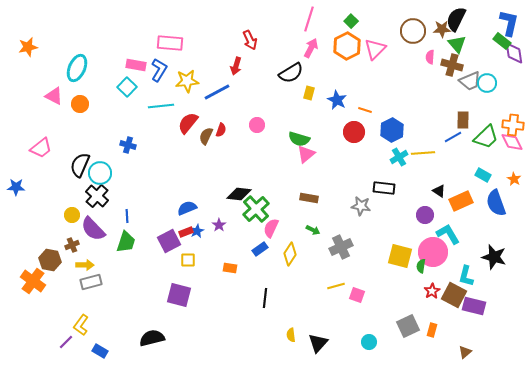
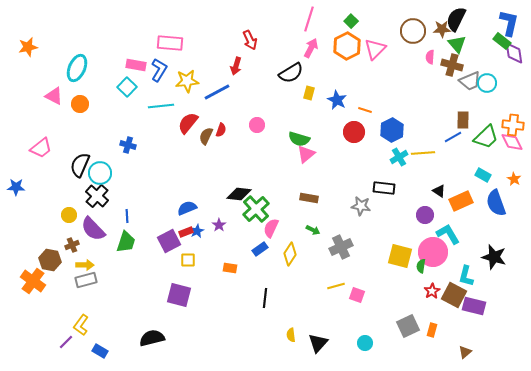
yellow circle at (72, 215): moved 3 px left
gray rectangle at (91, 282): moved 5 px left, 2 px up
cyan circle at (369, 342): moved 4 px left, 1 px down
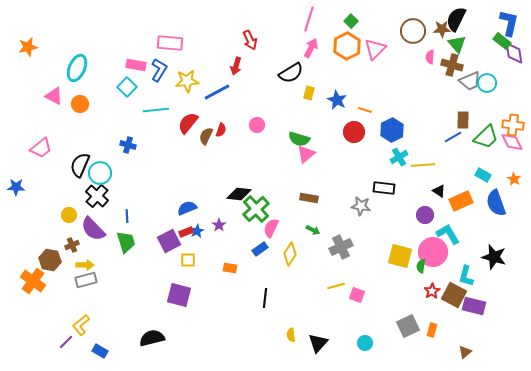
cyan line at (161, 106): moved 5 px left, 4 px down
yellow line at (423, 153): moved 12 px down
green trapezoid at (126, 242): rotated 35 degrees counterclockwise
yellow L-shape at (81, 325): rotated 15 degrees clockwise
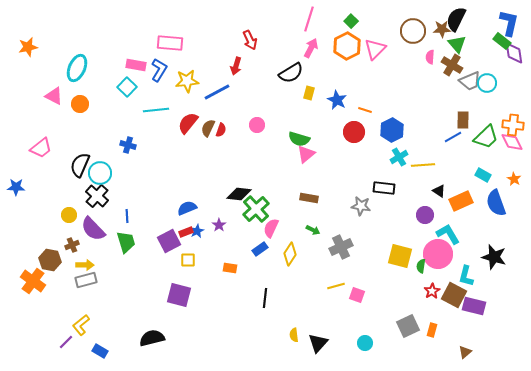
brown cross at (452, 65): rotated 15 degrees clockwise
brown semicircle at (206, 136): moved 2 px right, 8 px up
pink circle at (433, 252): moved 5 px right, 2 px down
yellow semicircle at (291, 335): moved 3 px right
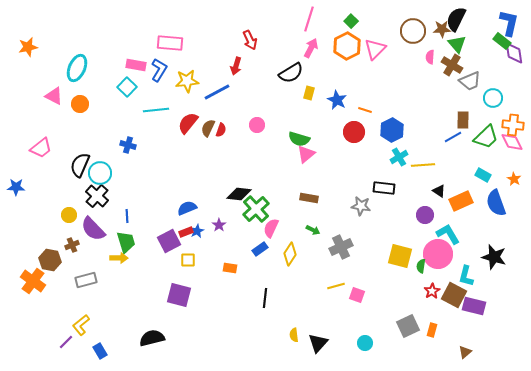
cyan circle at (487, 83): moved 6 px right, 15 px down
yellow arrow at (85, 265): moved 34 px right, 7 px up
blue rectangle at (100, 351): rotated 28 degrees clockwise
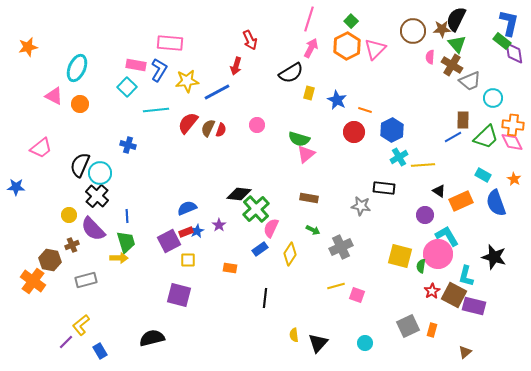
cyan L-shape at (448, 234): moved 1 px left, 2 px down
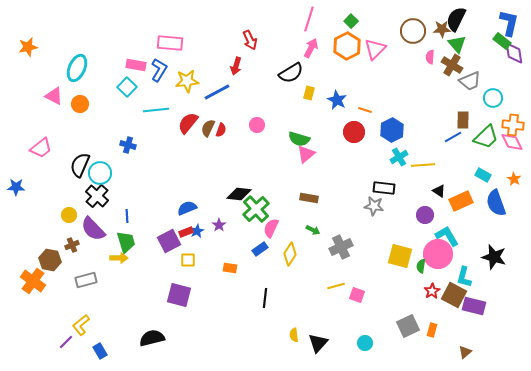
gray star at (361, 206): moved 13 px right
cyan L-shape at (466, 276): moved 2 px left, 1 px down
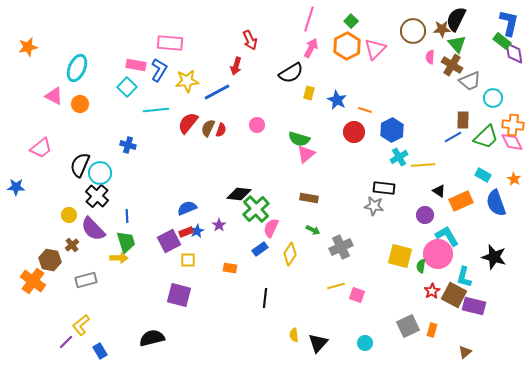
brown cross at (72, 245): rotated 16 degrees counterclockwise
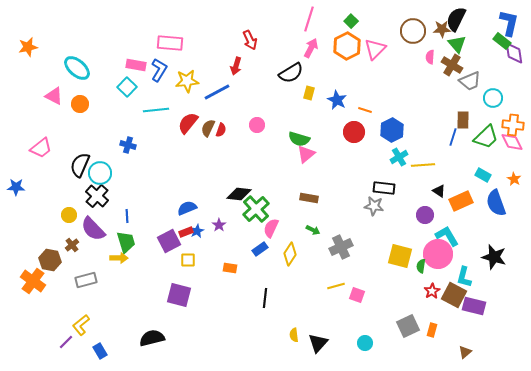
cyan ellipse at (77, 68): rotated 72 degrees counterclockwise
blue line at (453, 137): rotated 42 degrees counterclockwise
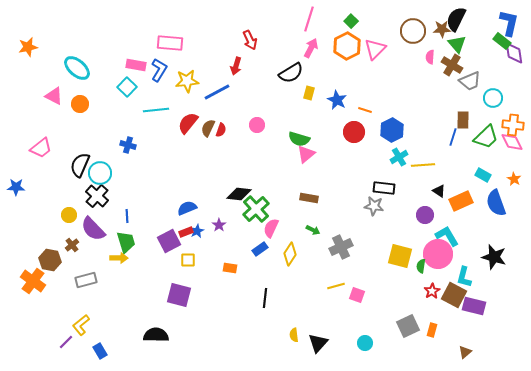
black semicircle at (152, 338): moved 4 px right, 3 px up; rotated 15 degrees clockwise
